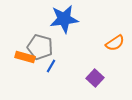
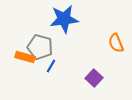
orange semicircle: moved 1 px right; rotated 102 degrees clockwise
purple square: moved 1 px left
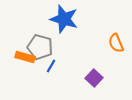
blue star: rotated 24 degrees clockwise
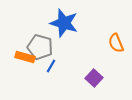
blue star: moved 4 px down
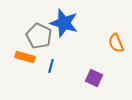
gray pentagon: moved 1 px left, 11 px up; rotated 10 degrees clockwise
blue line: rotated 16 degrees counterclockwise
purple square: rotated 18 degrees counterclockwise
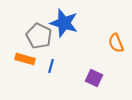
orange rectangle: moved 2 px down
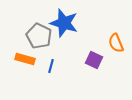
purple square: moved 18 px up
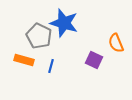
orange rectangle: moved 1 px left, 1 px down
